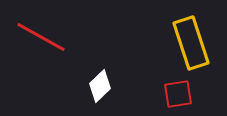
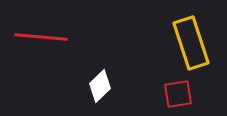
red line: rotated 24 degrees counterclockwise
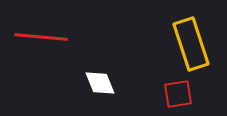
yellow rectangle: moved 1 px down
white diamond: moved 3 px up; rotated 68 degrees counterclockwise
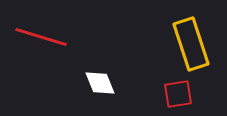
red line: rotated 12 degrees clockwise
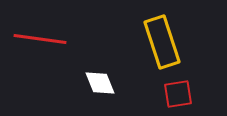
red line: moved 1 px left, 2 px down; rotated 9 degrees counterclockwise
yellow rectangle: moved 29 px left, 2 px up
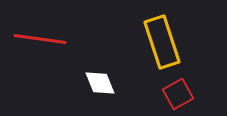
red square: rotated 20 degrees counterclockwise
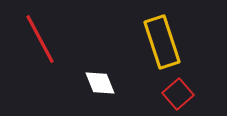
red line: rotated 54 degrees clockwise
red square: rotated 12 degrees counterclockwise
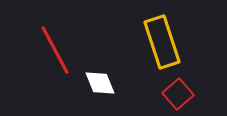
red line: moved 15 px right, 11 px down
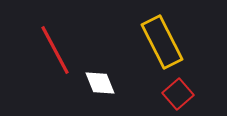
yellow rectangle: rotated 9 degrees counterclockwise
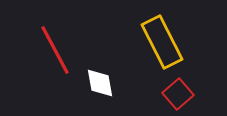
white diamond: rotated 12 degrees clockwise
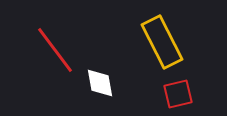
red line: rotated 9 degrees counterclockwise
red square: rotated 28 degrees clockwise
